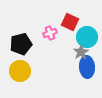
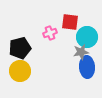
red square: rotated 18 degrees counterclockwise
black pentagon: moved 1 px left, 4 px down
gray star: rotated 21 degrees clockwise
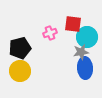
red square: moved 3 px right, 2 px down
blue ellipse: moved 2 px left, 1 px down
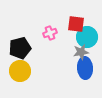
red square: moved 3 px right
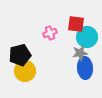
black pentagon: moved 7 px down
gray star: moved 1 px left, 1 px down
yellow circle: moved 5 px right
